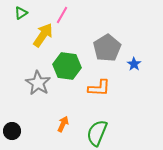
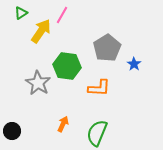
yellow arrow: moved 2 px left, 4 px up
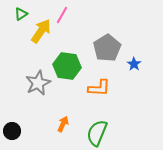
green triangle: moved 1 px down
gray star: rotated 15 degrees clockwise
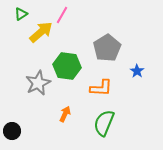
yellow arrow: moved 1 px down; rotated 15 degrees clockwise
blue star: moved 3 px right, 7 px down
orange L-shape: moved 2 px right
orange arrow: moved 2 px right, 10 px up
green semicircle: moved 7 px right, 10 px up
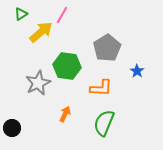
black circle: moved 3 px up
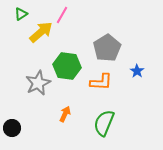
orange L-shape: moved 6 px up
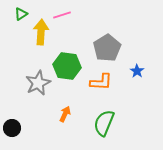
pink line: rotated 42 degrees clockwise
yellow arrow: rotated 45 degrees counterclockwise
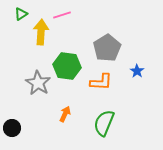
gray star: rotated 15 degrees counterclockwise
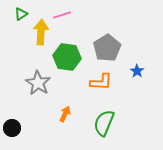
green hexagon: moved 9 px up
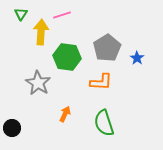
green triangle: rotated 24 degrees counterclockwise
blue star: moved 13 px up
green semicircle: rotated 40 degrees counterclockwise
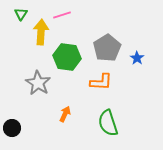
green semicircle: moved 4 px right
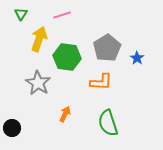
yellow arrow: moved 2 px left, 7 px down; rotated 15 degrees clockwise
